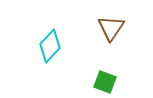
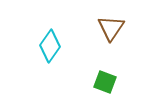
cyan diamond: rotated 8 degrees counterclockwise
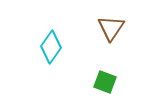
cyan diamond: moved 1 px right, 1 px down
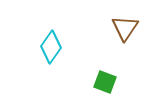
brown triangle: moved 14 px right
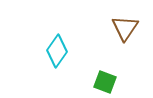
cyan diamond: moved 6 px right, 4 px down
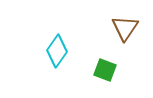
green square: moved 12 px up
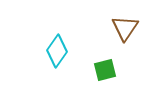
green square: rotated 35 degrees counterclockwise
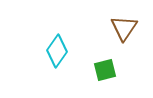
brown triangle: moved 1 px left
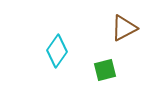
brown triangle: rotated 28 degrees clockwise
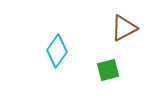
green square: moved 3 px right
